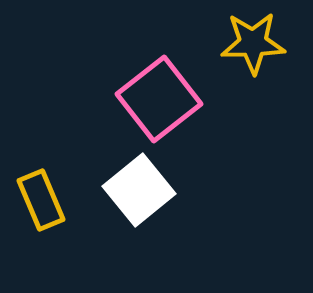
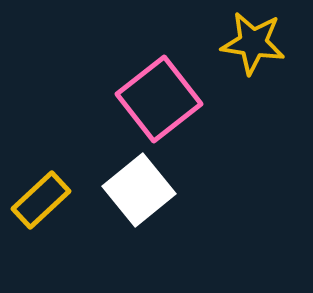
yellow star: rotated 10 degrees clockwise
yellow rectangle: rotated 70 degrees clockwise
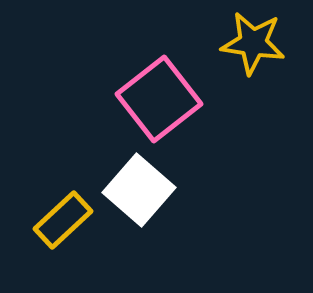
white square: rotated 10 degrees counterclockwise
yellow rectangle: moved 22 px right, 20 px down
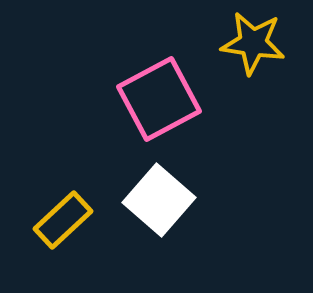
pink square: rotated 10 degrees clockwise
white square: moved 20 px right, 10 px down
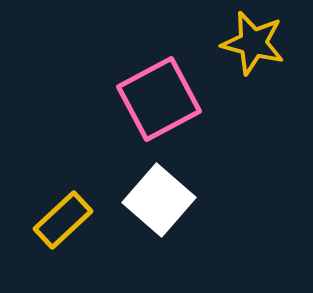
yellow star: rotated 6 degrees clockwise
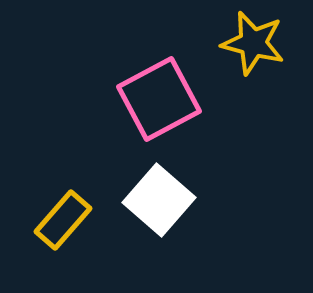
yellow rectangle: rotated 6 degrees counterclockwise
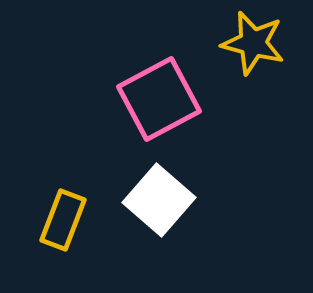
yellow rectangle: rotated 20 degrees counterclockwise
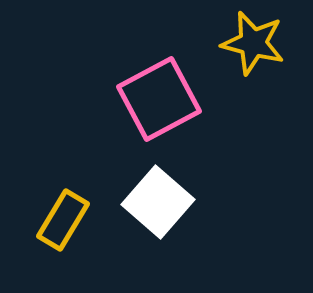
white square: moved 1 px left, 2 px down
yellow rectangle: rotated 10 degrees clockwise
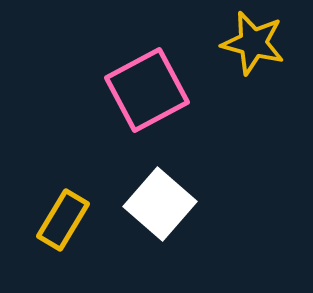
pink square: moved 12 px left, 9 px up
white square: moved 2 px right, 2 px down
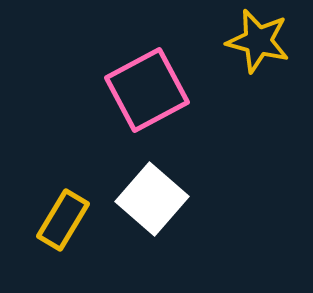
yellow star: moved 5 px right, 2 px up
white square: moved 8 px left, 5 px up
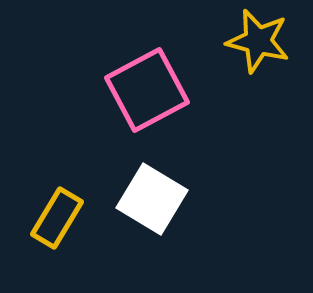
white square: rotated 10 degrees counterclockwise
yellow rectangle: moved 6 px left, 2 px up
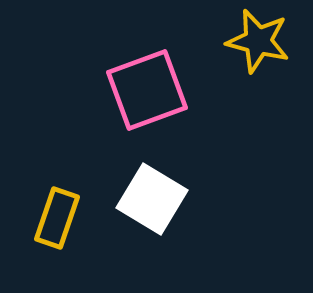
pink square: rotated 8 degrees clockwise
yellow rectangle: rotated 12 degrees counterclockwise
